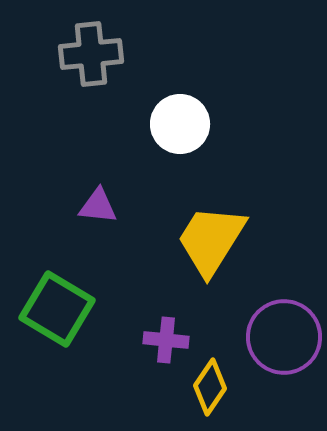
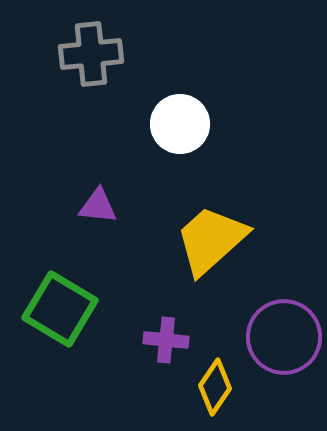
yellow trapezoid: rotated 16 degrees clockwise
green square: moved 3 px right
yellow diamond: moved 5 px right
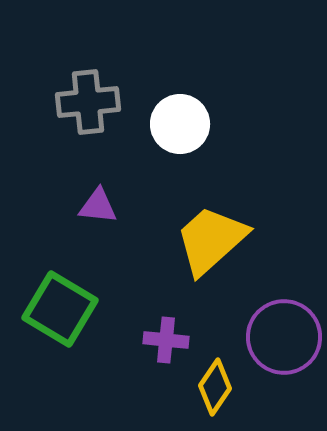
gray cross: moved 3 px left, 48 px down
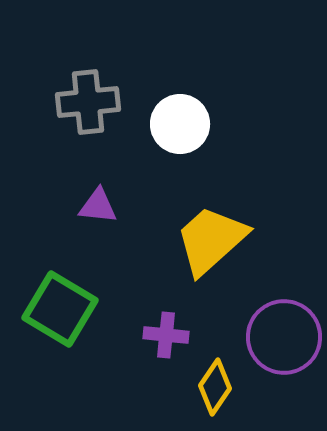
purple cross: moved 5 px up
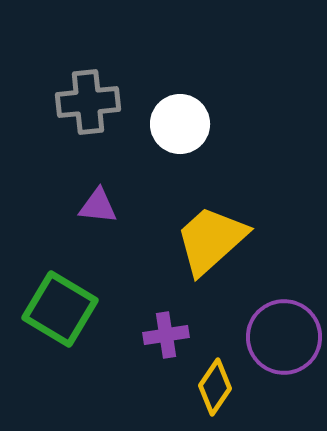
purple cross: rotated 15 degrees counterclockwise
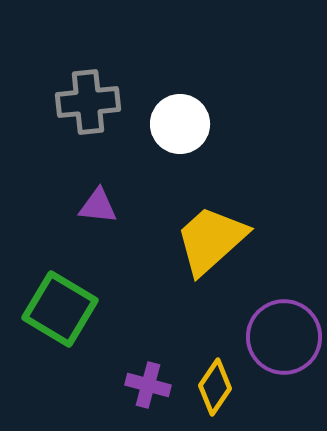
purple cross: moved 18 px left, 50 px down; rotated 24 degrees clockwise
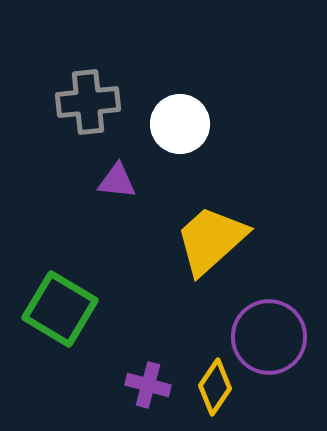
purple triangle: moved 19 px right, 25 px up
purple circle: moved 15 px left
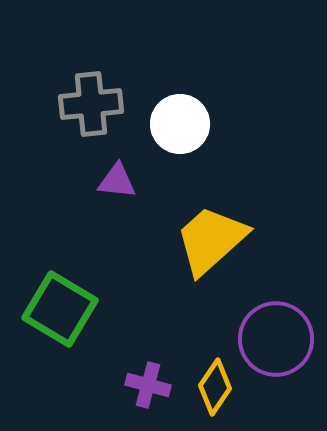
gray cross: moved 3 px right, 2 px down
purple circle: moved 7 px right, 2 px down
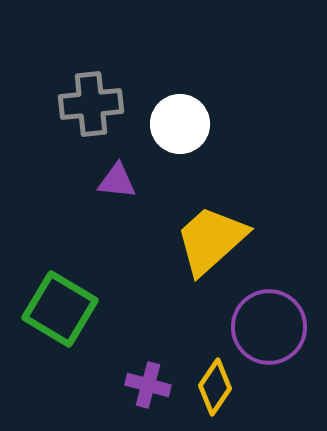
purple circle: moved 7 px left, 12 px up
